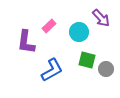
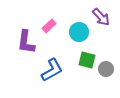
purple arrow: moved 1 px up
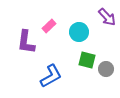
purple arrow: moved 6 px right
blue L-shape: moved 1 px left, 6 px down
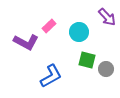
purple L-shape: rotated 70 degrees counterclockwise
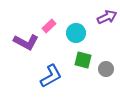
purple arrow: rotated 72 degrees counterclockwise
cyan circle: moved 3 px left, 1 px down
green square: moved 4 px left
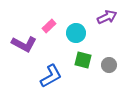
purple L-shape: moved 2 px left, 2 px down
gray circle: moved 3 px right, 4 px up
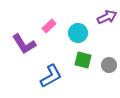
cyan circle: moved 2 px right
purple L-shape: rotated 30 degrees clockwise
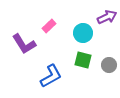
cyan circle: moved 5 px right
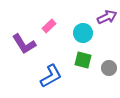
gray circle: moved 3 px down
